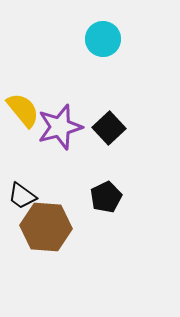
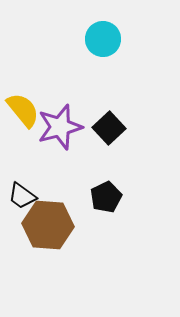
brown hexagon: moved 2 px right, 2 px up
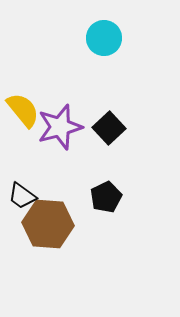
cyan circle: moved 1 px right, 1 px up
brown hexagon: moved 1 px up
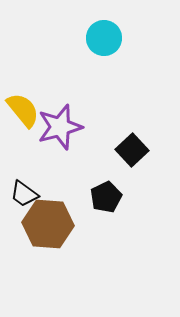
black square: moved 23 px right, 22 px down
black trapezoid: moved 2 px right, 2 px up
